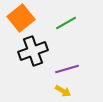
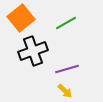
yellow arrow: moved 2 px right; rotated 14 degrees clockwise
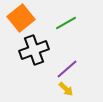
black cross: moved 1 px right, 1 px up
purple line: rotated 25 degrees counterclockwise
yellow arrow: moved 1 px right, 2 px up
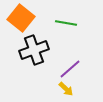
orange square: rotated 12 degrees counterclockwise
green line: rotated 40 degrees clockwise
purple line: moved 3 px right
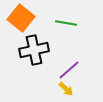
black cross: rotated 8 degrees clockwise
purple line: moved 1 px left, 1 px down
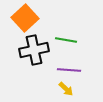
orange square: moved 4 px right; rotated 8 degrees clockwise
green line: moved 17 px down
purple line: rotated 45 degrees clockwise
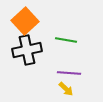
orange square: moved 3 px down
black cross: moved 7 px left
purple line: moved 3 px down
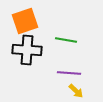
orange square: rotated 24 degrees clockwise
black cross: rotated 16 degrees clockwise
yellow arrow: moved 10 px right, 2 px down
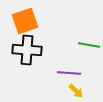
green line: moved 23 px right, 5 px down
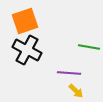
green line: moved 2 px down
black cross: rotated 24 degrees clockwise
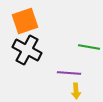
yellow arrow: rotated 42 degrees clockwise
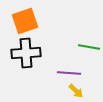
black cross: moved 1 px left, 3 px down; rotated 32 degrees counterclockwise
yellow arrow: rotated 42 degrees counterclockwise
